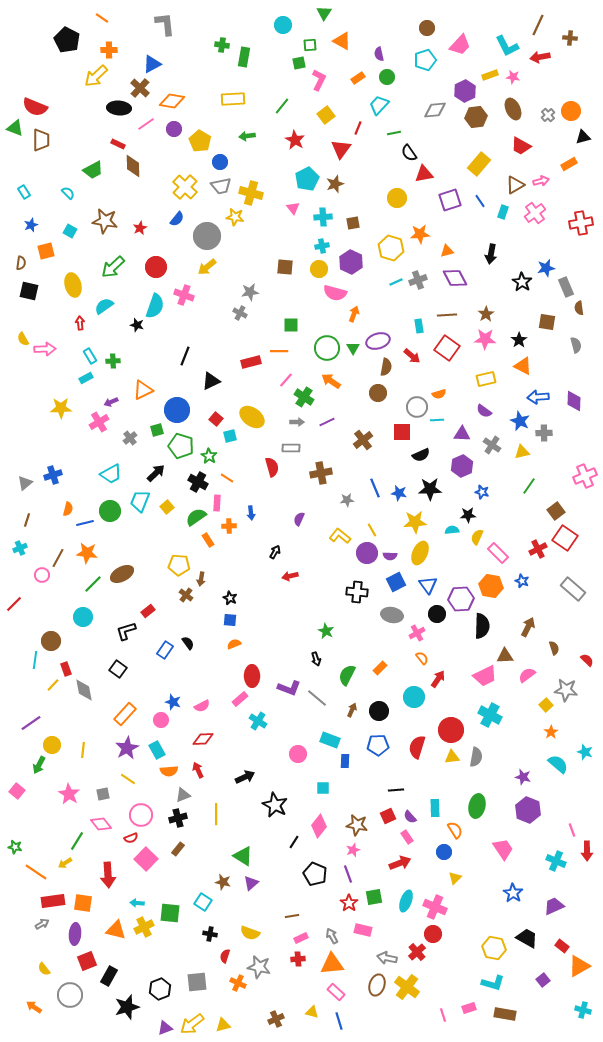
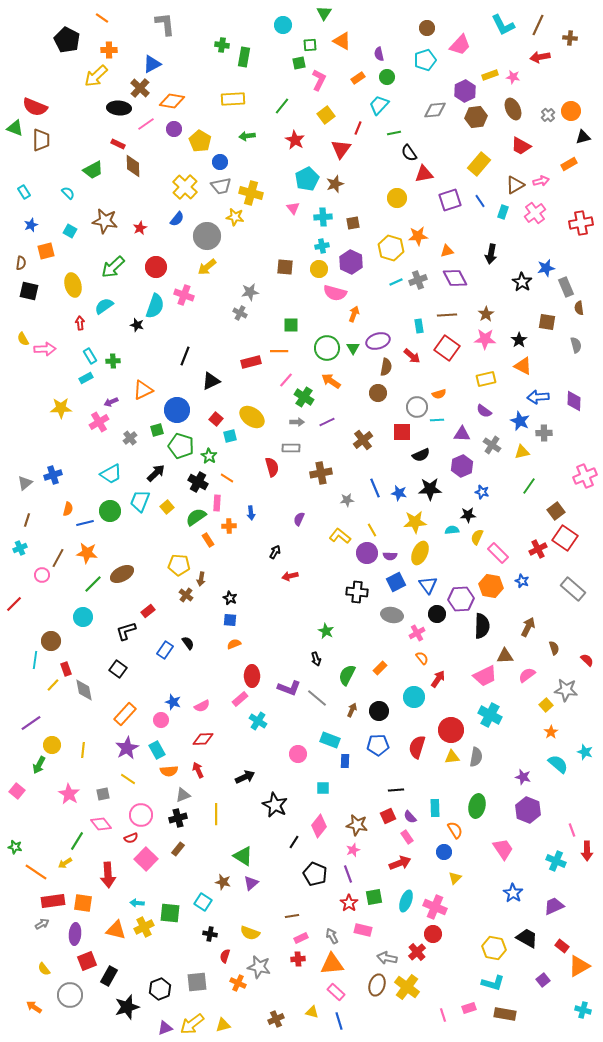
cyan L-shape at (507, 46): moved 4 px left, 21 px up
orange star at (420, 234): moved 2 px left, 2 px down
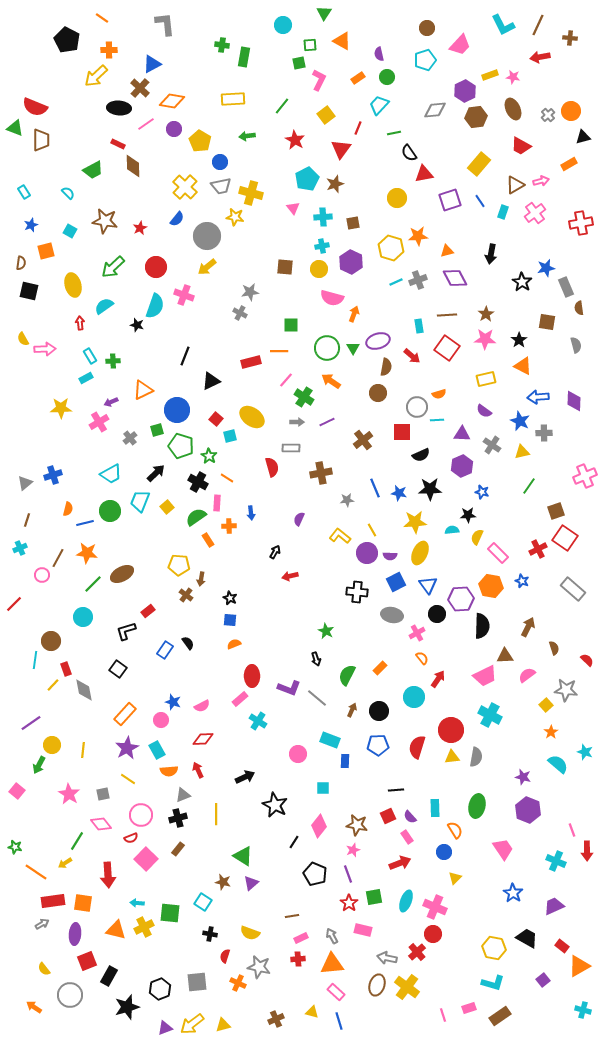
pink semicircle at (335, 293): moved 3 px left, 5 px down
brown square at (556, 511): rotated 18 degrees clockwise
brown rectangle at (505, 1014): moved 5 px left, 2 px down; rotated 45 degrees counterclockwise
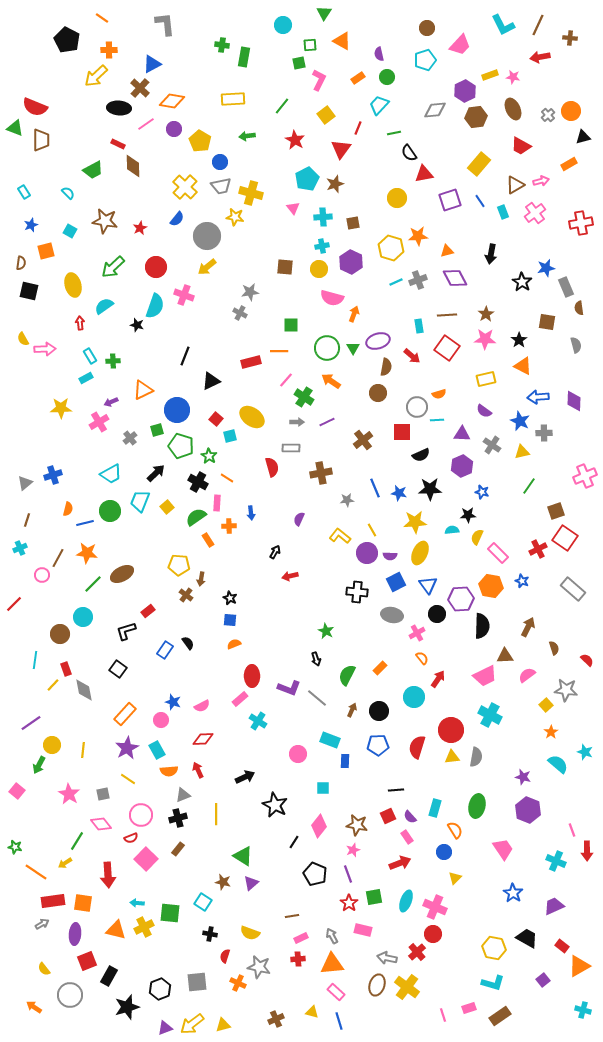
cyan rectangle at (503, 212): rotated 40 degrees counterclockwise
brown circle at (51, 641): moved 9 px right, 7 px up
cyan rectangle at (435, 808): rotated 18 degrees clockwise
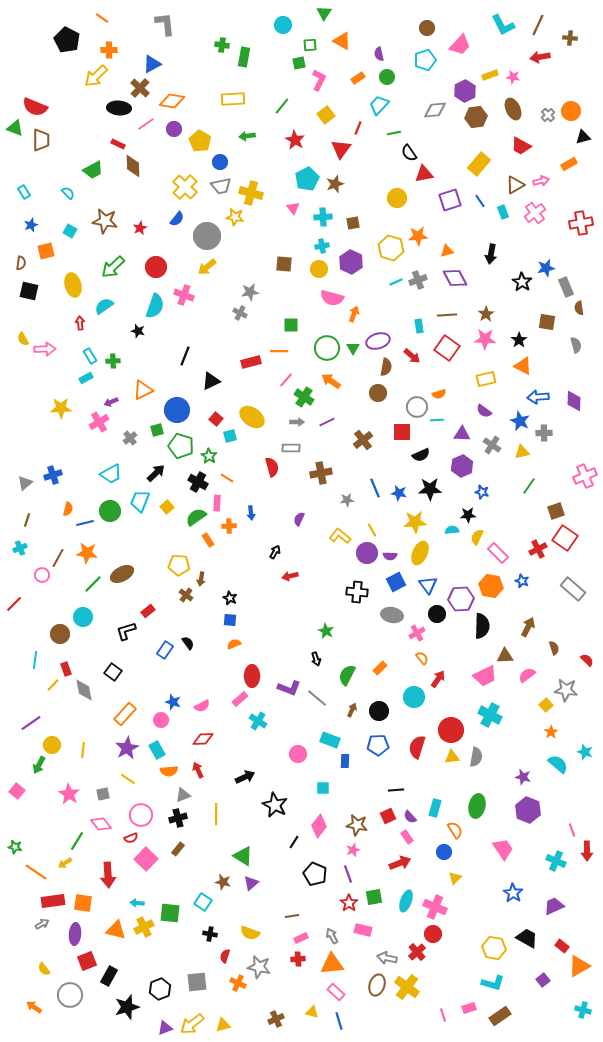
brown square at (285, 267): moved 1 px left, 3 px up
black star at (137, 325): moved 1 px right, 6 px down
black square at (118, 669): moved 5 px left, 3 px down
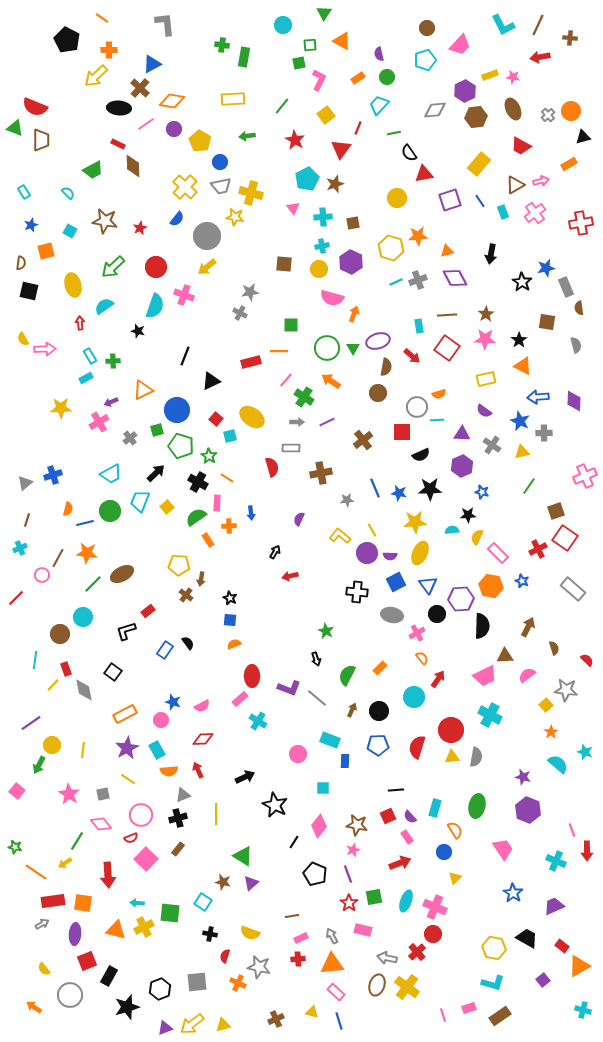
red line at (14, 604): moved 2 px right, 6 px up
orange rectangle at (125, 714): rotated 20 degrees clockwise
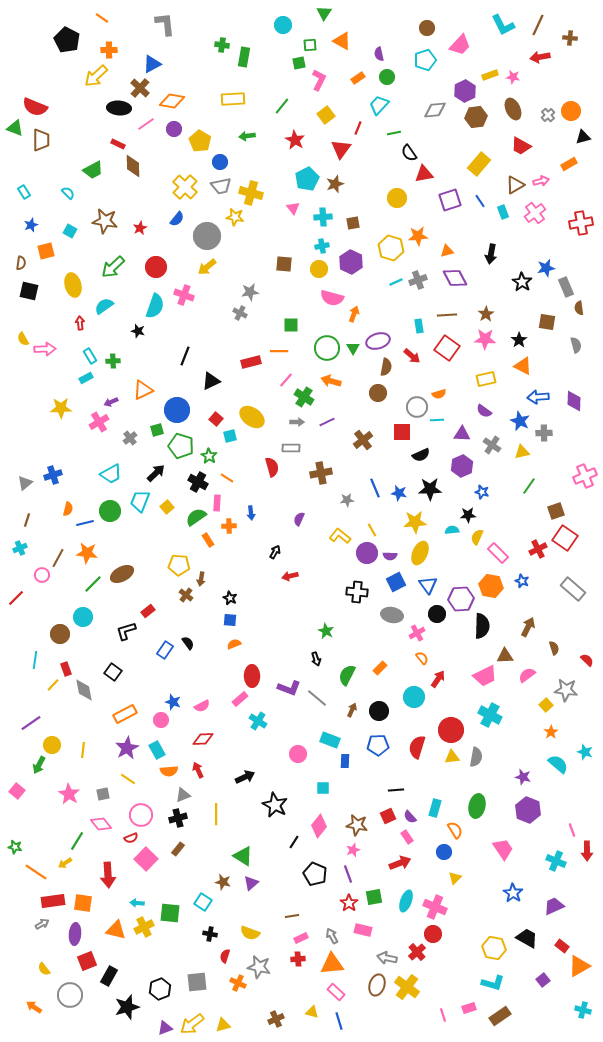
orange arrow at (331, 381): rotated 18 degrees counterclockwise
